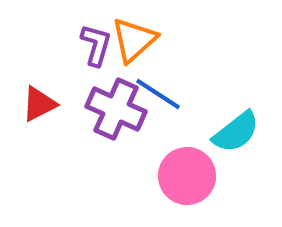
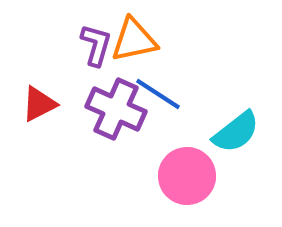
orange triangle: rotated 30 degrees clockwise
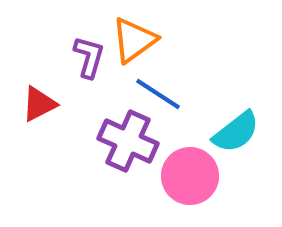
orange triangle: rotated 24 degrees counterclockwise
purple L-shape: moved 7 px left, 12 px down
purple cross: moved 12 px right, 32 px down
pink circle: moved 3 px right
